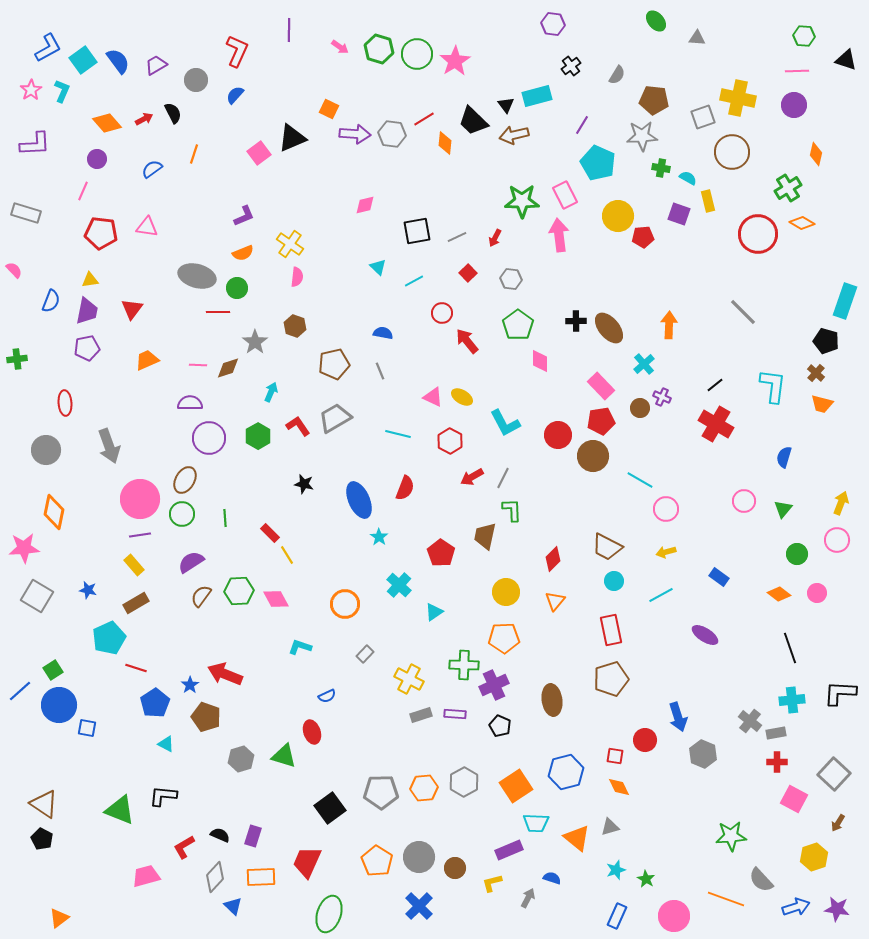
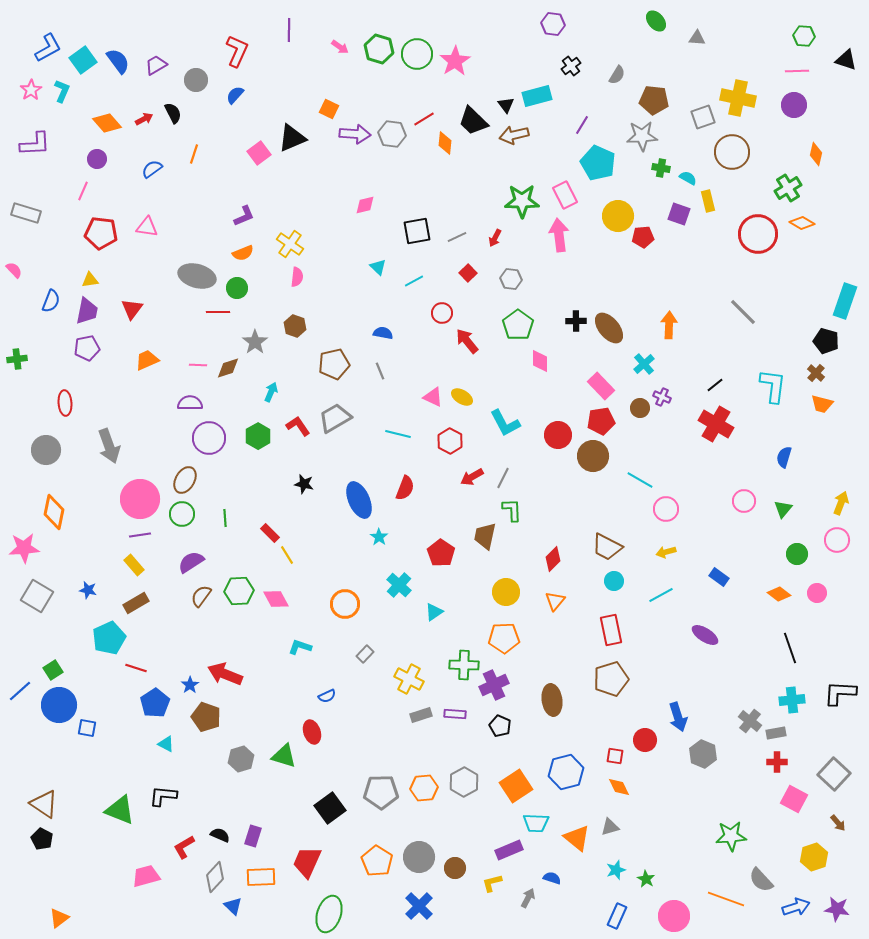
brown arrow at (838, 823): rotated 72 degrees counterclockwise
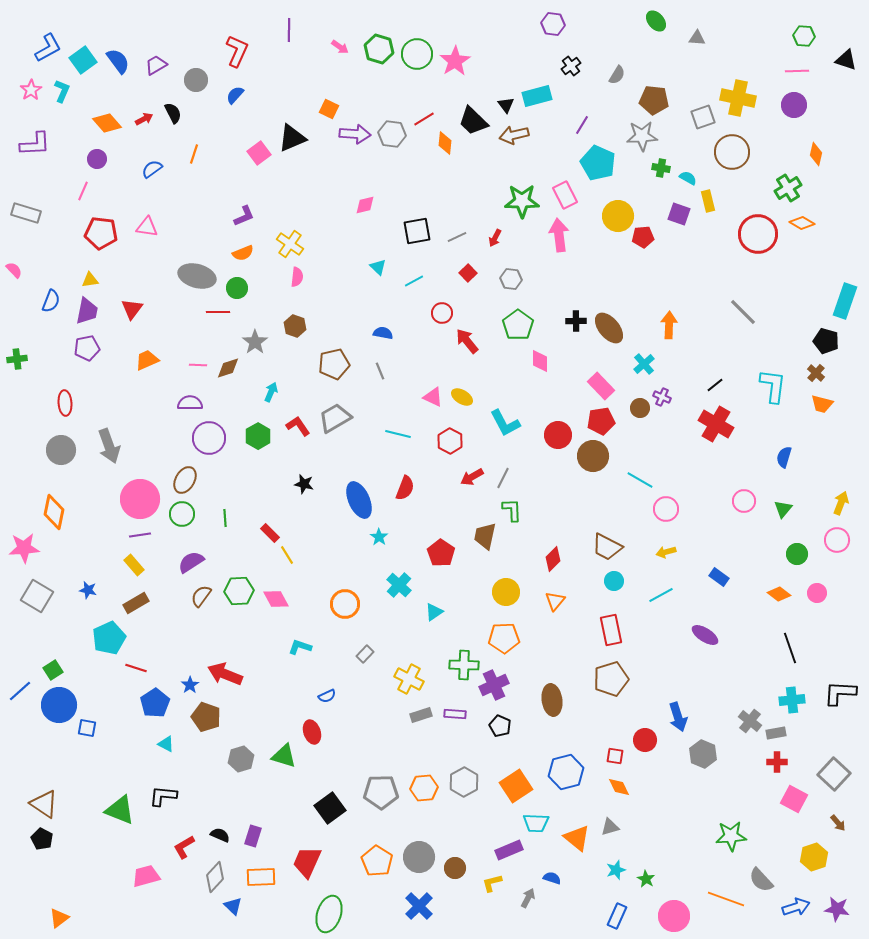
gray circle at (46, 450): moved 15 px right
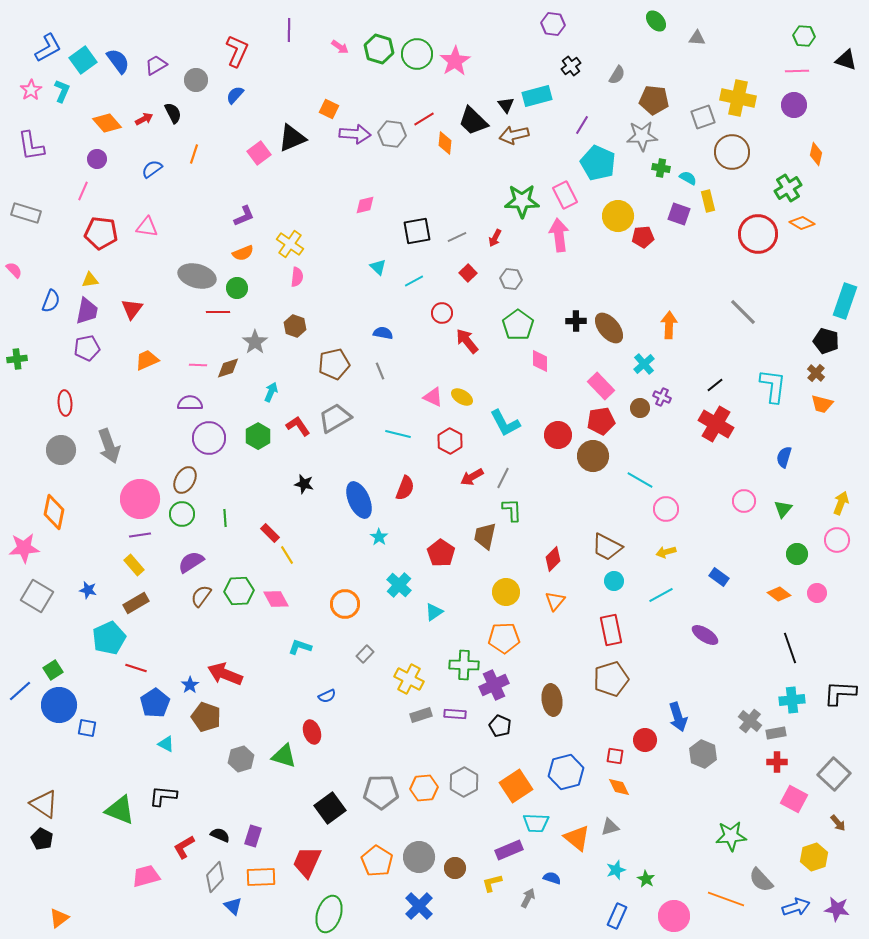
purple L-shape at (35, 144): moved 4 px left, 2 px down; rotated 84 degrees clockwise
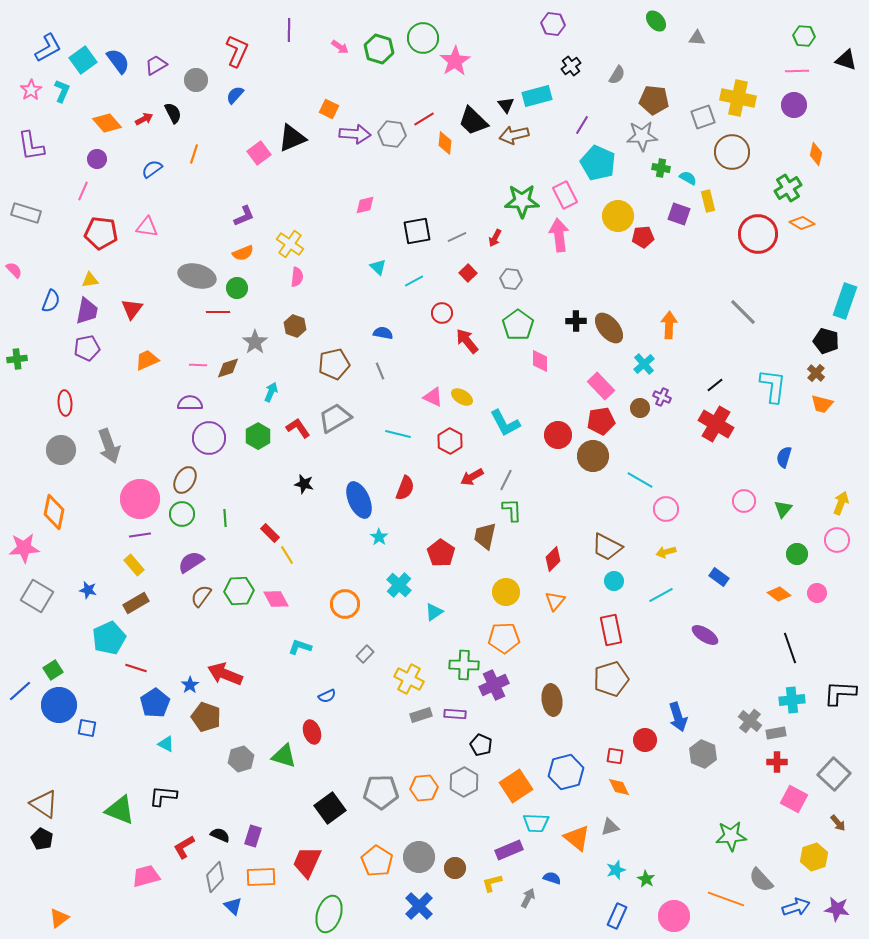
green circle at (417, 54): moved 6 px right, 16 px up
red L-shape at (298, 426): moved 2 px down
gray line at (503, 478): moved 3 px right, 2 px down
black pentagon at (500, 726): moved 19 px left, 19 px down
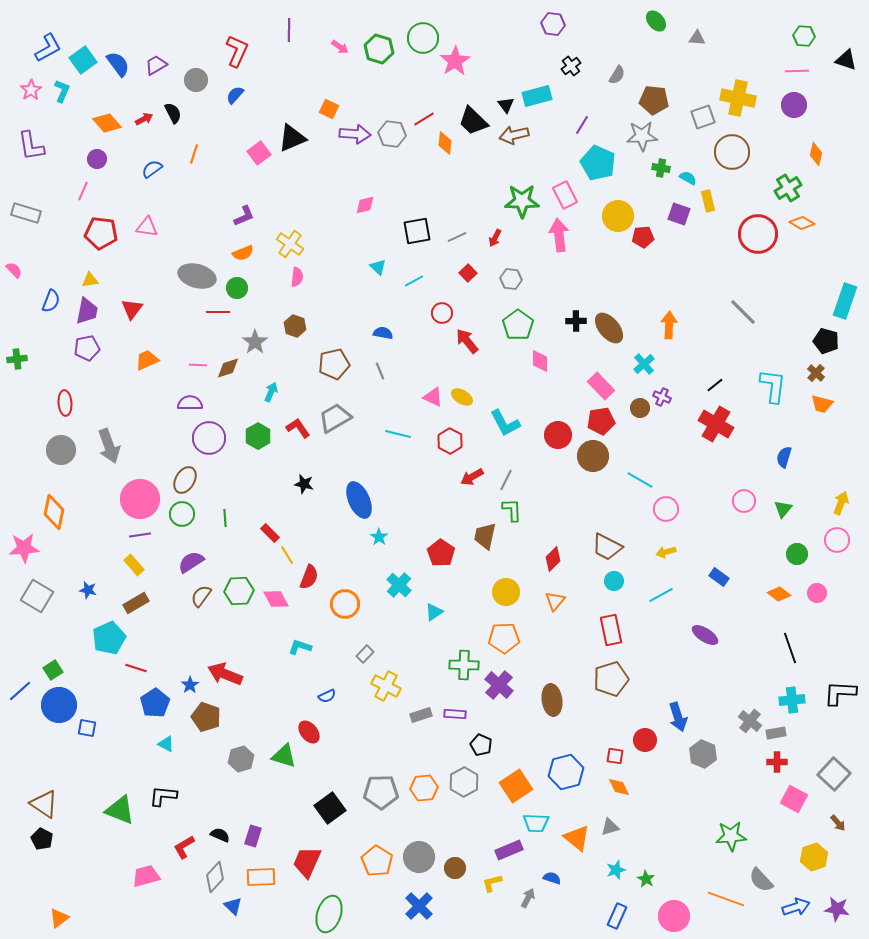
blue semicircle at (118, 61): moved 3 px down
red semicircle at (405, 488): moved 96 px left, 89 px down
yellow cross at (409, 679): moved 23 px left, 7 px down
purple cross at (494, 685): moved 5 px right; rotated 24 degrees counterclockwise
red ellipse at (312, 732): moved 3 px left; rotated 20 degrees counterclockwise
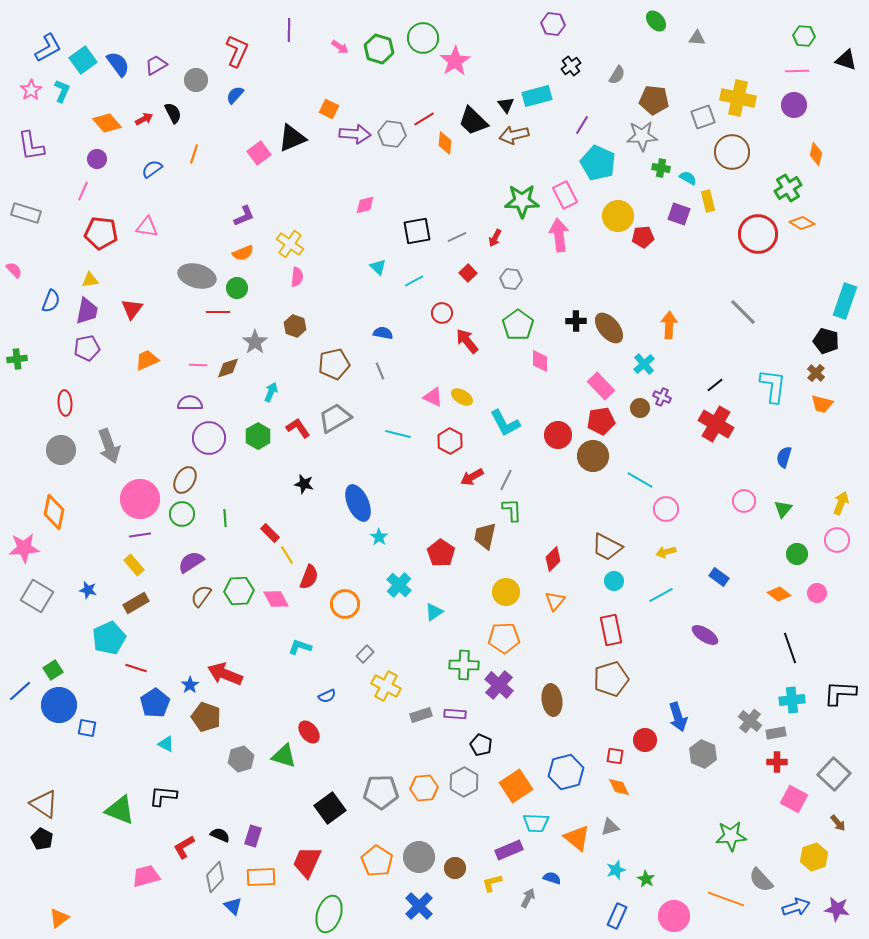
blue ellipse at (359, 500): moved 1 px left, 3 px down
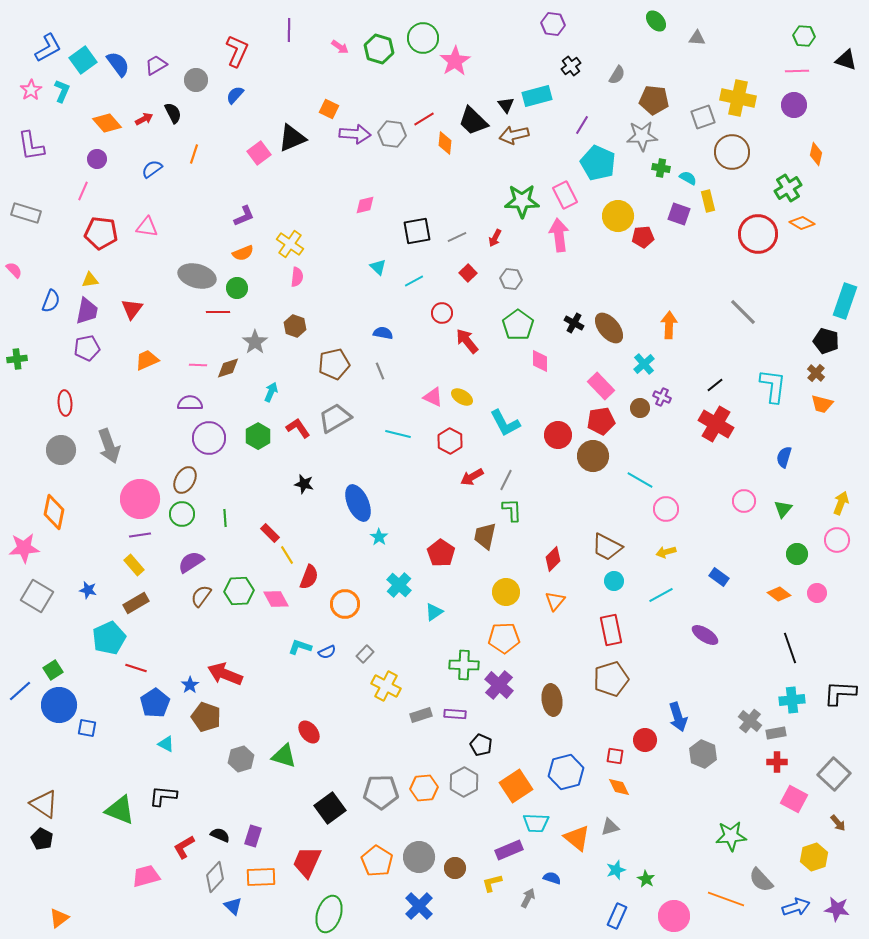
black cross at (576, 321): moved 2 px left, 2 px down; rotated 30 degrees clockwise
blue semicircle at (327, 696): moved 44 px up
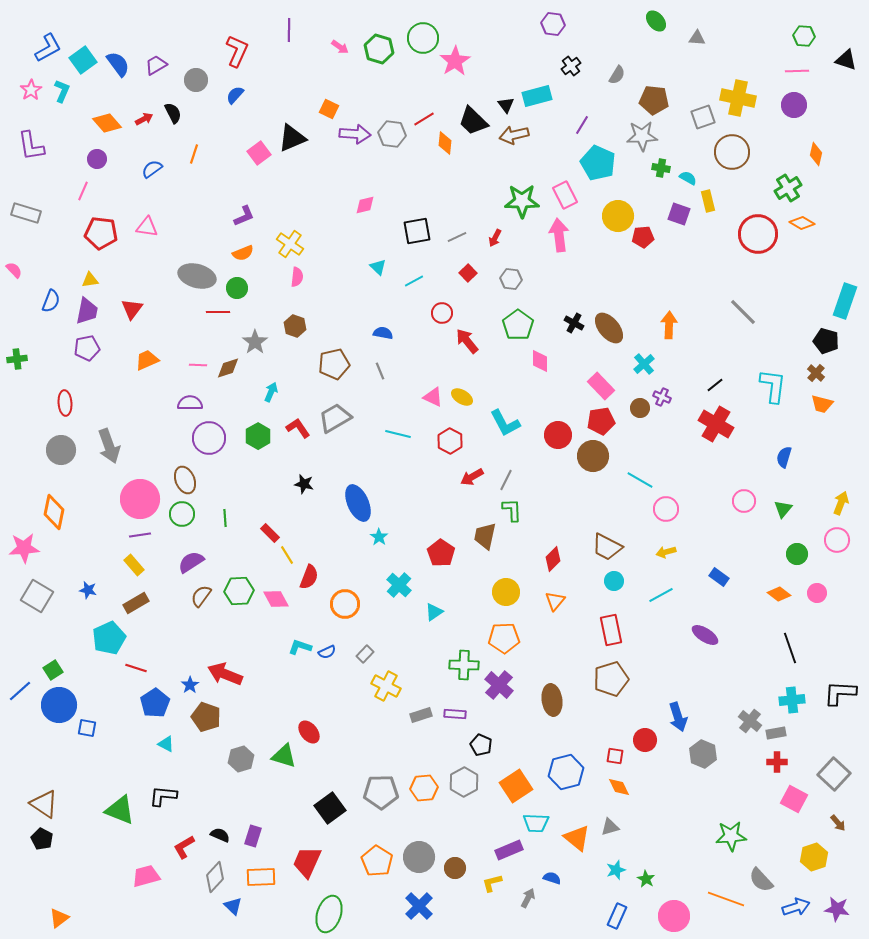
brown ellipse at (185, 480): rotated 52 degrees counterclockwise
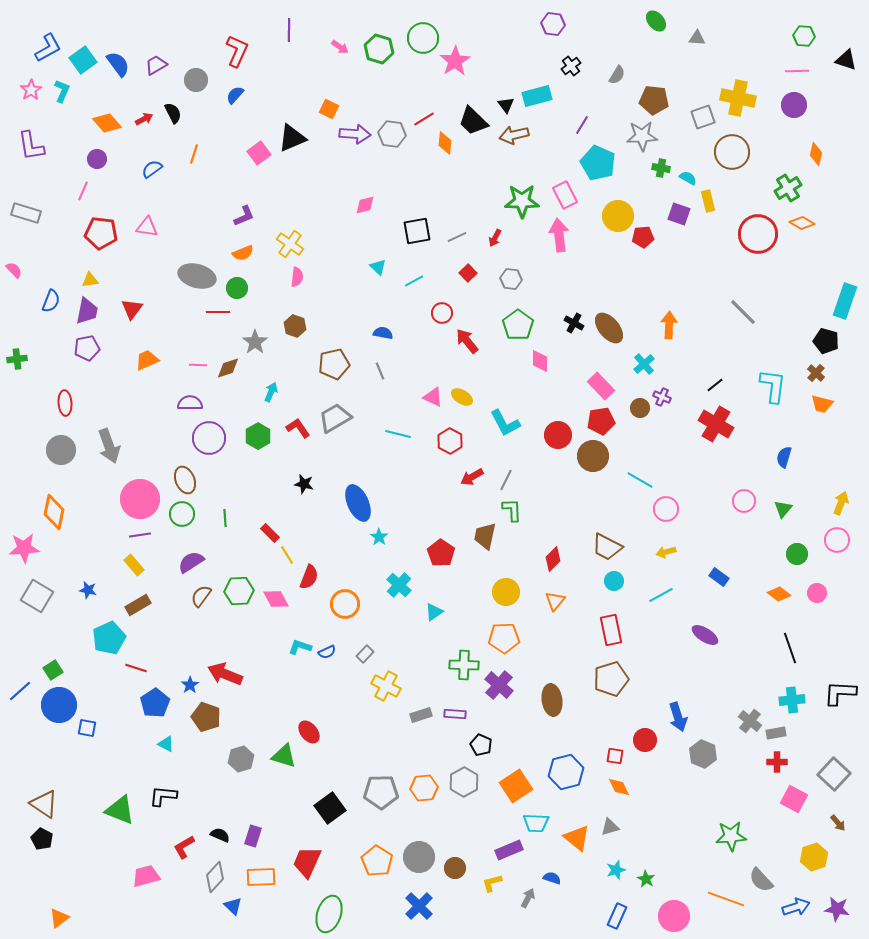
brown rectangle at (136, 603): moved 2 px right, 2 px down
